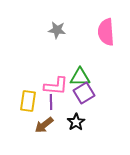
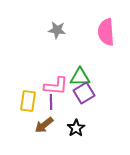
black star: moved 6 px down
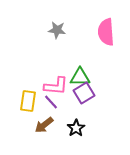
purple line: rotated 42 degrees counterclockwise
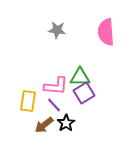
purple line: moved 3 px right, 3 px down
black star: moved 10 px left, 5 px up
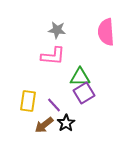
pink L-shape: moved 3 px left, 30 px up
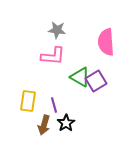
pink semicircle: moved 10 px down
green triangle: rotated 30 degrees clockwise
purple square: moved 12 px right, 12 px up
purple line: rotated 28 degrees clockwise
brown arrow: rotated 36 degrees counterclockwise
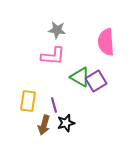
black star: rotated 18 degrees clockwise
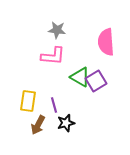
brown arrow: moved 6 px left; rotated 12 degrees clockwise
